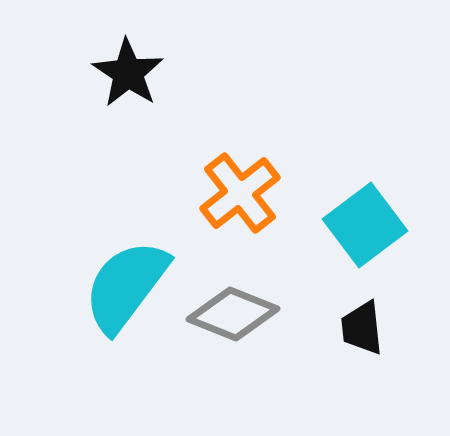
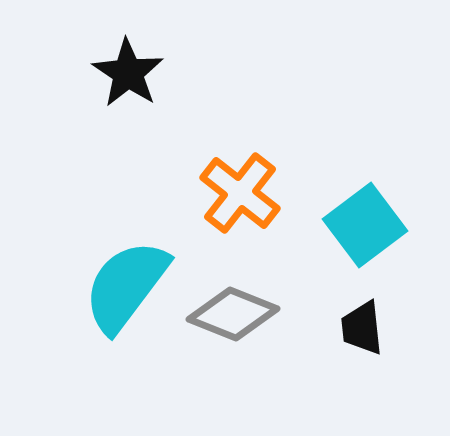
orange cross: rotated 14 degrees counterclockwise
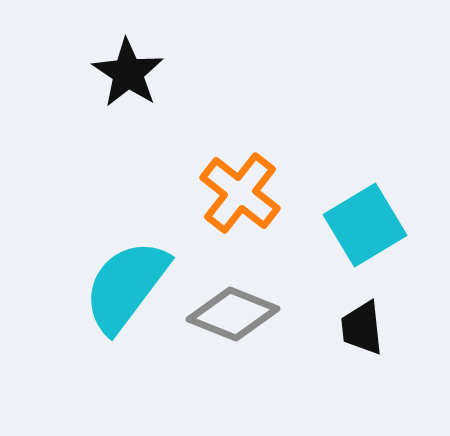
cyan square: rotated 6 degrees clockwise
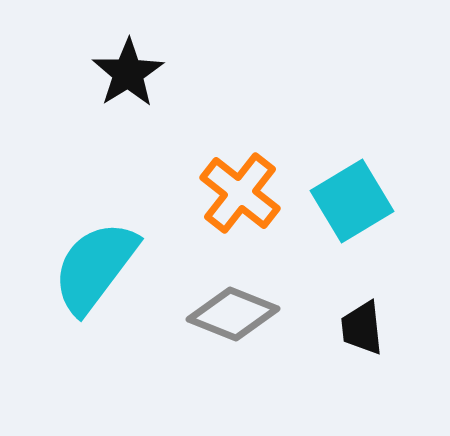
black star: rotated 6 degrees clockwise
cyan square: moved 13 px left, 24 px up
cyan semicircle: moved 31 px left, 19 px up
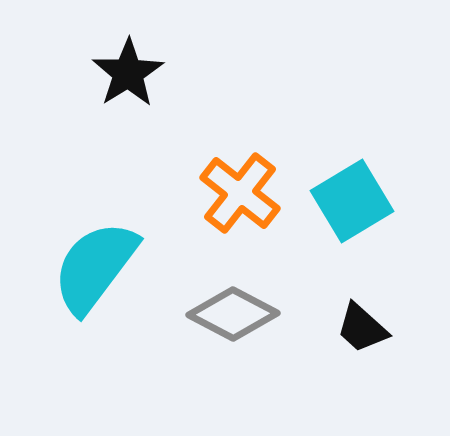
gray diamond: rotated 6 degrees clockwise
black trapezoid: rotated 42 degrees counterclockwise
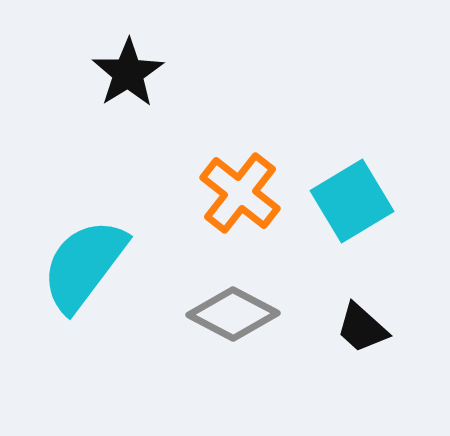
cyan semicircle: moved 11 px left, 2 px up
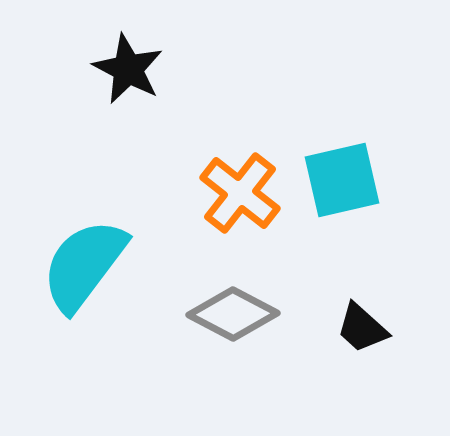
black star: moved 4 px up; rotated 12 degrees counterclockwise
cyan square: moved 10 px left, 21 px up; rotated 18 degrees clockwise
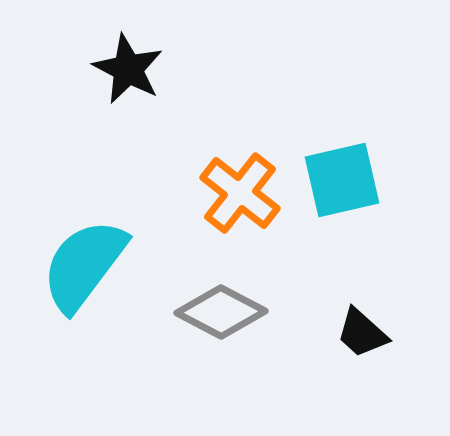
gray diamond: moved 12 px left, 2 px up
black trapezoid: moved 5 px down
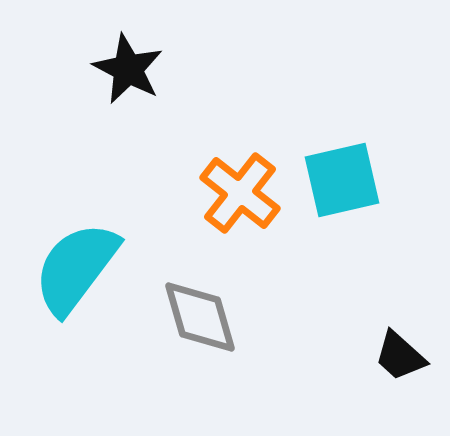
cyan semicircle: moved 8 px left, 3 px down
gray diamond: moved 21 px left, 5 px down; rotated 46 degrees clockwise
black trapezoid: moved 38 px right, 23 px down
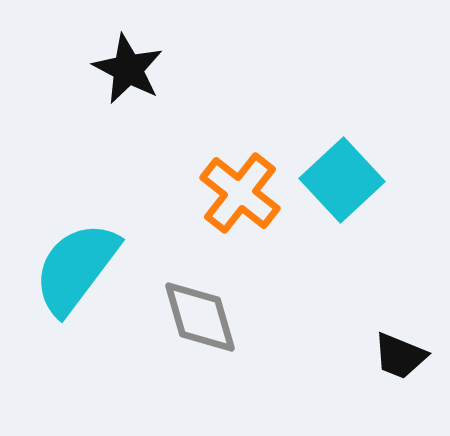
cyan square: rotated 30 degrees counterclockwise
black trapezoid: rotated 20 degrees counterclockwise
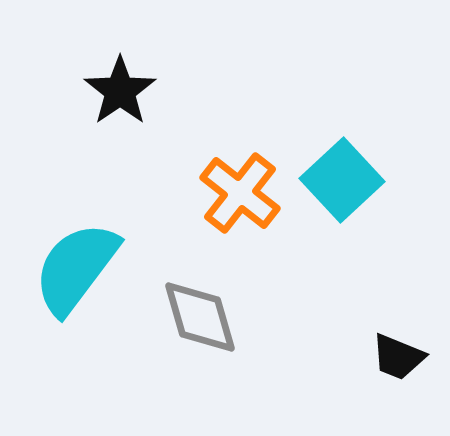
black star: moved 8 px left, 22 px down; rotated 10 degrees clockwise
black trapezoid: moved 2 px left, 1 px down
